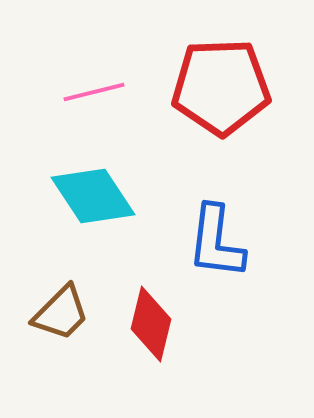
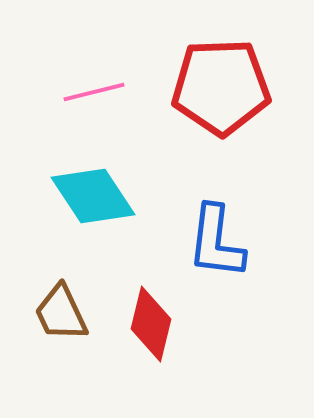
brown trapezoid: rotated 110 degrees clockwise
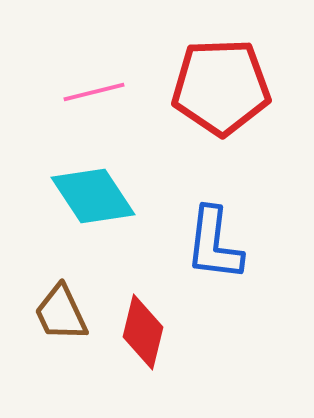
blue L-shape: moved 2 px left, 2 px down
red diamond: moved 8 px left, 8 px down
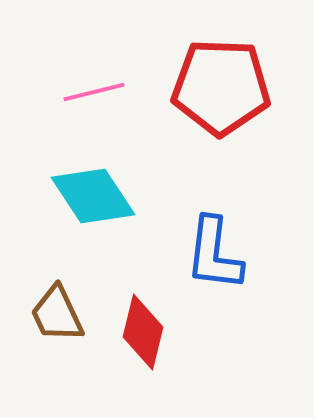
red pentagon: rotated 4 degrees clockwise
blue L-shape: moved 10 px down
brown trapezoid: moved 4 px left, 1 px down
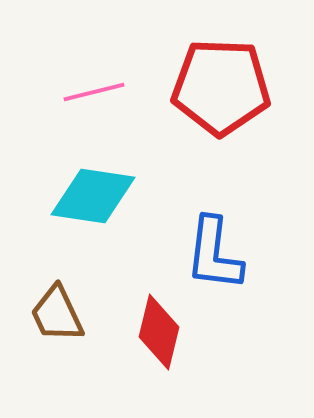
cyan diamond: rotated 48 degrees counterclockwise
red diamond: moved 16 px right
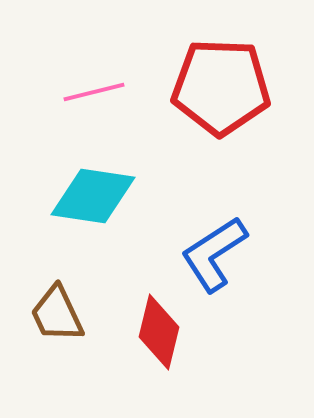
blue L-shape: rotated 50 degrees clockwise
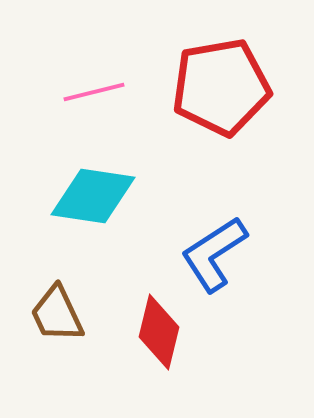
red pentagon: rotated 12 degrees counterclockwise
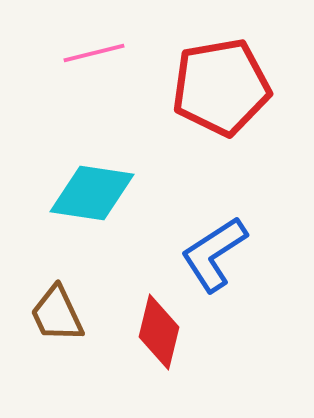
pink line: moved 39 px up
cyan diamond: moved 1 px left, 3 px up
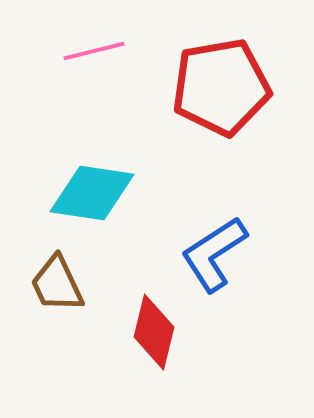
pink line: moved 2 px up
brown trapezoid: moved 30 px up
red diamond: moved 5 px left
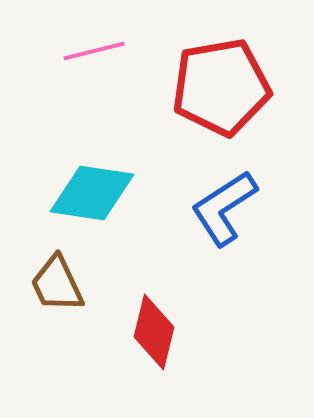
blue L-shape: moved 10 px right, 46 px up
